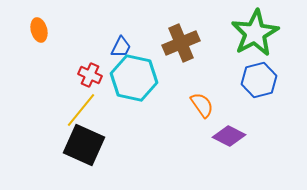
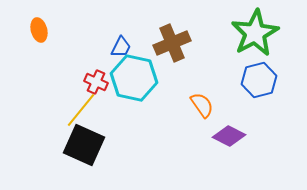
brown cross: moved 9 px left
red cross: moved 6 px right, 7 px down
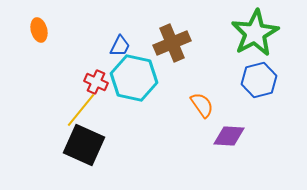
blue trapezoid: moved 1 px left, 1 px up
purple diamond: rotated 24 degrees counterclockwise
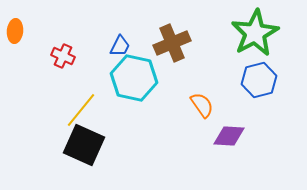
orange ellipse: moved 24 px left, 1 px down; rotated 20 degrees clockwise
red cross: moved 33 px left, 26 px up
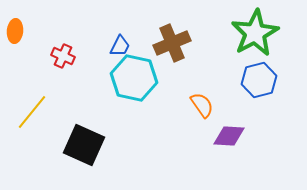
yellow line: moved 49 px left, 2 px down
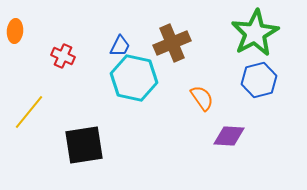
orange semicircle: moved 7 px up
yellow line: moved 3 px left
black square: rotated 33 degrees counterclockwise
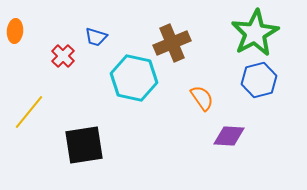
blue trapezoid: moved 24 px left, 9 px up; rotated 80 degrees clockwise
red cross: rotated 20 degrees clockwise
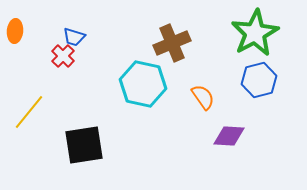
blue trapezoid: moved 22 px left
cyan hexagon: moved 9 px right, 6 px down
orange semicircle: moved 1 px right, 1 px up
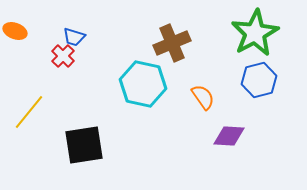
orange ellipse: rotated 75 degrees counterclockwise
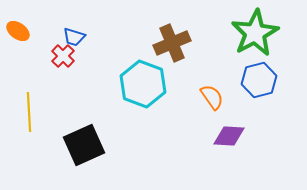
orange ellipse: moved 3 px right; rotated 15 degrees clockwise
cyan hexagon: rotated 9 degrees clockwise
orange semicircle: moved 9 px right
yellow line: rotated 42 degrees counterclockwise
black square: rotated 15 degrees counterclockwise
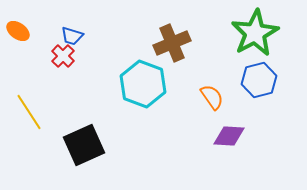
blue trapezoid: moved 2 px left, 1 px up
yellow line: rotated 30 degrees counterclockwise
